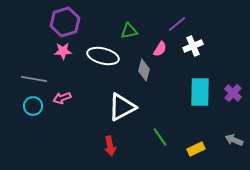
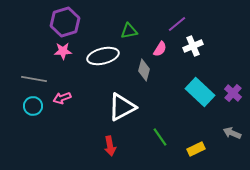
white ellipse: rotated 28 degrees counterclockwise
cyan rectangle: rotated 48 degrees counterclockwise
gray arrow: moved 2 px left, 7 px up
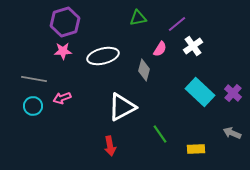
green triangle: moved 9 px right, 13 px up
white cross: rotated 12 degrees counterclockwise
green line: moved 3 px up
yellow rectangle: rotated 24 degrees clockwise
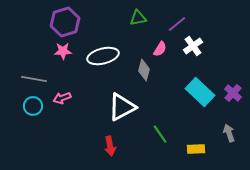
gray arrow: moved 3 px left; rotated 48 degrees clockwise
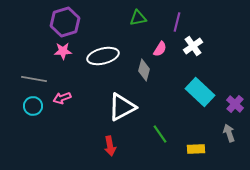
purple line: moved 2 px up; rotated 36 degrees counterclockwise
purple cross: moved 2 px right, 11 px down
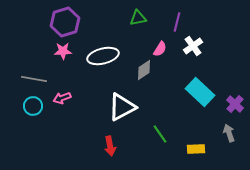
gray diamond: rotated 40 degrees clockwise
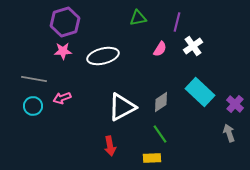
gray diamond: moved 17 px right, 32 px down
yellow rectangle: moved 44 px left, 9 px down
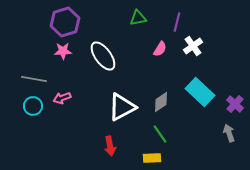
white ellipse: rotated 68 degrees clockwise
